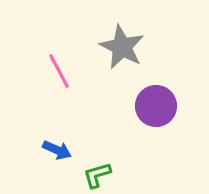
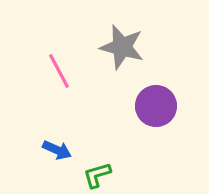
gray star: rotated 12 degrees counterclockwise
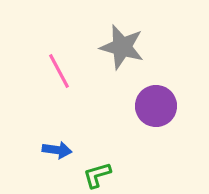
blue arrow: rotated 16 degrees counterclockwise
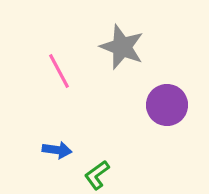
gray star: rotated 6 degrees clockwise
purple circle: moved 11 px right, 1 px up
green L-shape: rotated 20 degrees counterclockwise
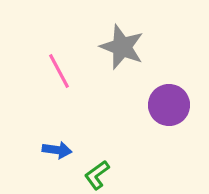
purple circle: moved 2 px right
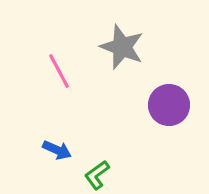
blue arrow: rotated 16 degrees clockwise
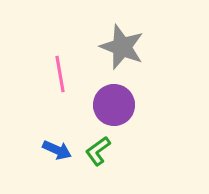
pink line: moved 1 px right, 3 px down; rotated 18 degrees clockwise
purple circle: moved 55 px left
green L-shape: moved 1 px right, 24 px up
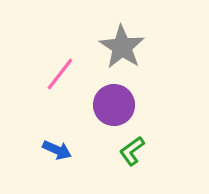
gray star: rotated 12 degrees clockwise
pink line: rotated 48 degrees clockwise
green L-shape: moved 34 px right
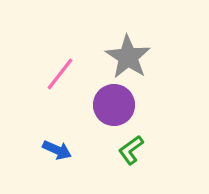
gray star: moved 6 px right, 10 px down
green L-shape: moved 1 px left, 1 px up
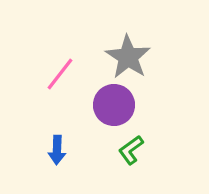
blue arrow: rotated 68 degrees clockwise
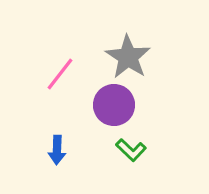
green L-shape: rotated 100 degrees counterclockwise
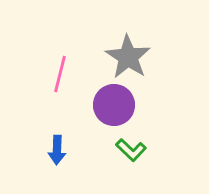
pink line: rotated 24 degrees counterclockwise
